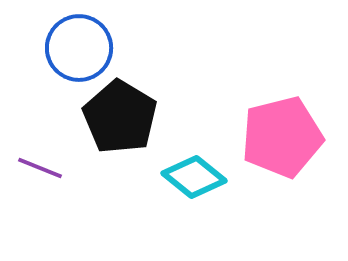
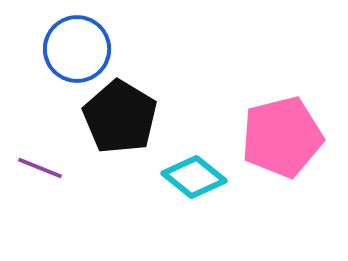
blue circle: moved 2 px left, 1 px down
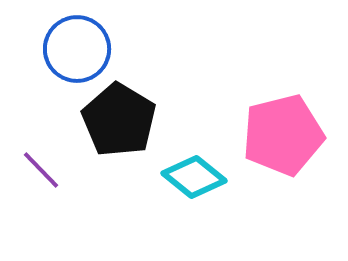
black pentagon: moved 1 px left, 3 px down
pink pentagon: moved 1 px right, 2 px up
purple line: moved 1 px right, 2 px down; rotated 24 degrees clockwise
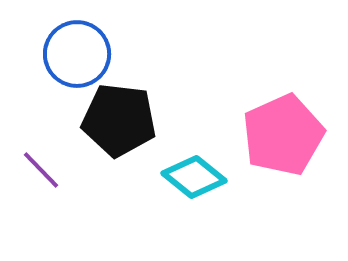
blue circle: moved 5 px down
black pentagon: rotated 24 degrees counterclockwise
pink pentagon: rotated 10 degrees counterclockwise
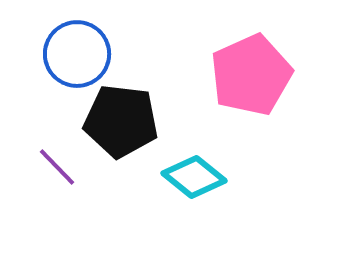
black pentagon: moved 2 px right, 1 px down
pink pentagon: moved 32 px left, 60 px up
purple line: moved 16 px right, 3 px up
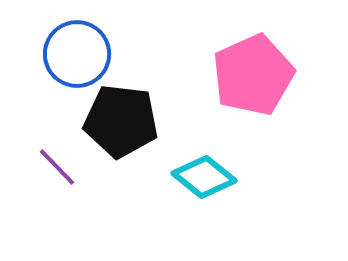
pink pentagon: moved 2 px right
cyan diamond: moved 10 px right
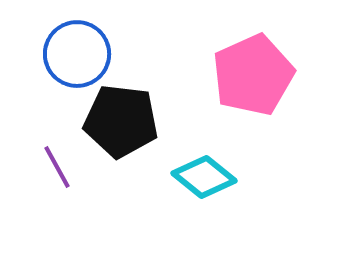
purple line: rotated 15 degrees clockwise
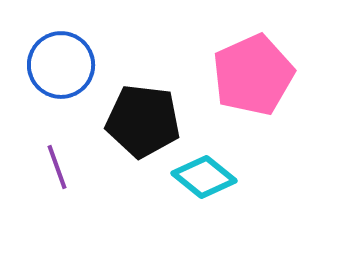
blue circle: moved 16 px left, 11 px down
black pentagon: moved 22 px right
purple line: rotated 9 degrees clockwise
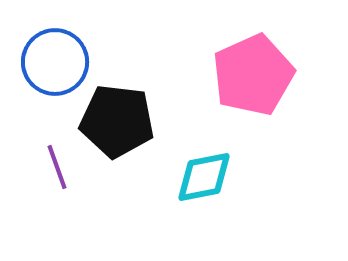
blue circle: moved 6 px left, 3 px up
black pentagon: moved 26 px left
cyan diamond: rotated 50 degrees counterclockwise
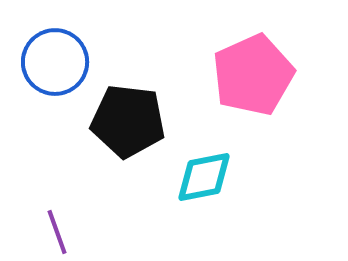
black pentagon: moved 11 px right
purple line: moved 65 px down
